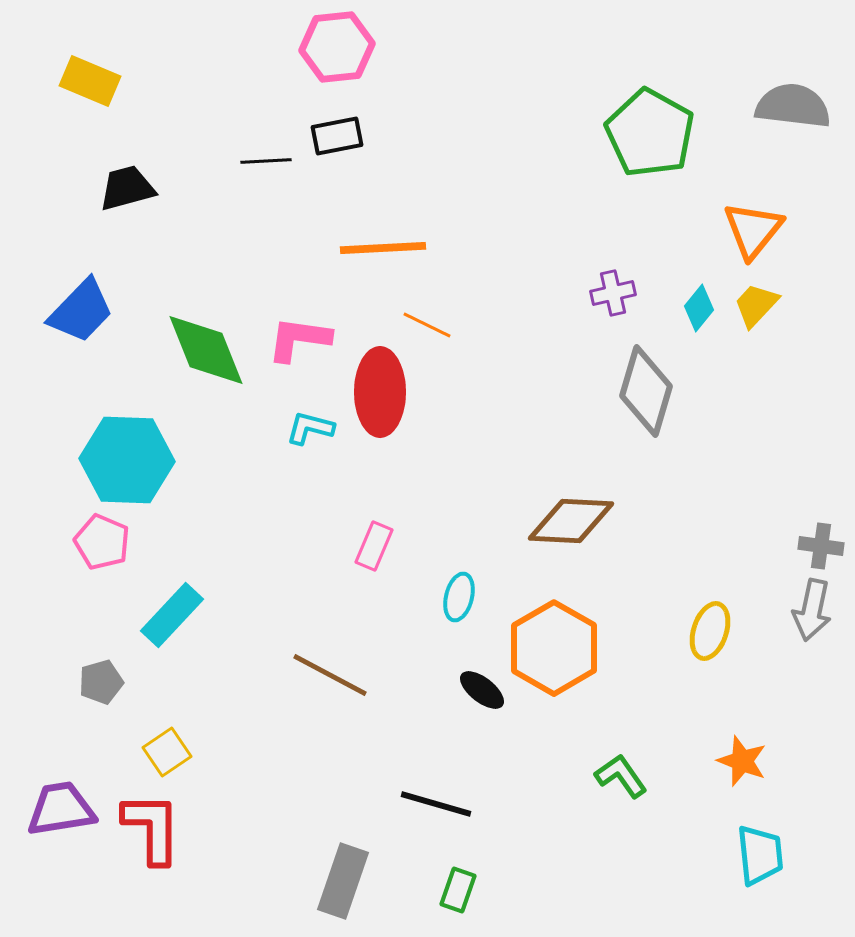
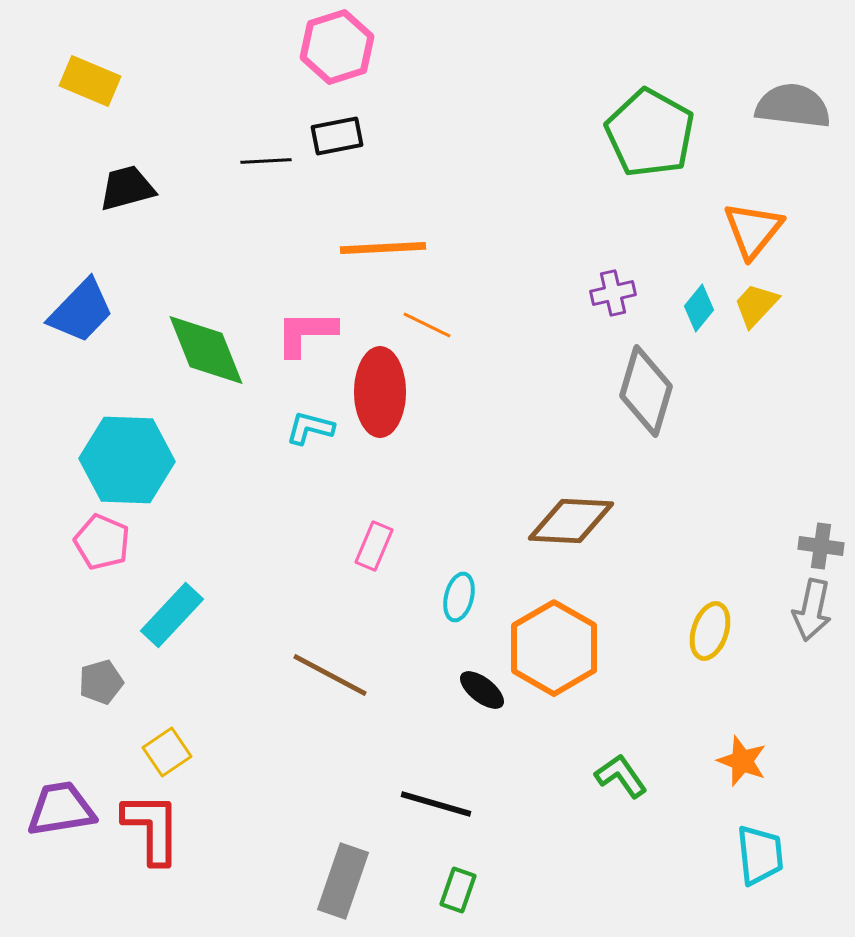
pink hexagon at (337, 47): rotated 12 degrees counterclockwise
pink L-shape at (299, 339): moved 7 px right, 6 px up; rotated 8 degrees counterclockwise
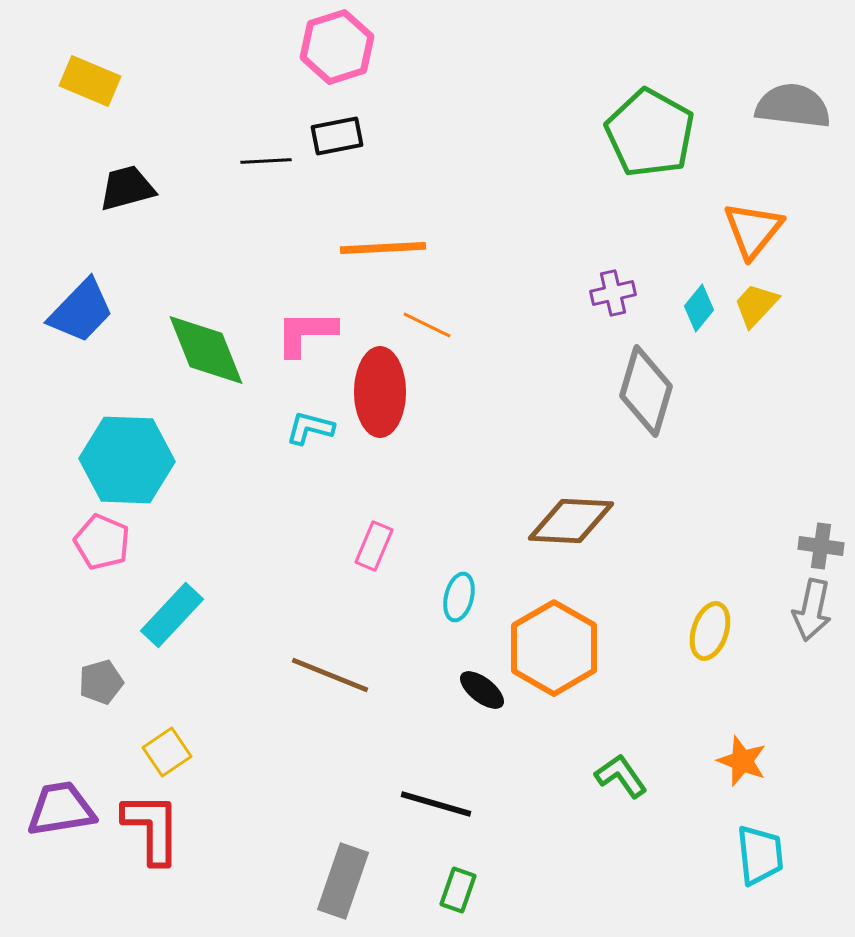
brown line at (330, 675): rotated 6 degrees counterclockwise
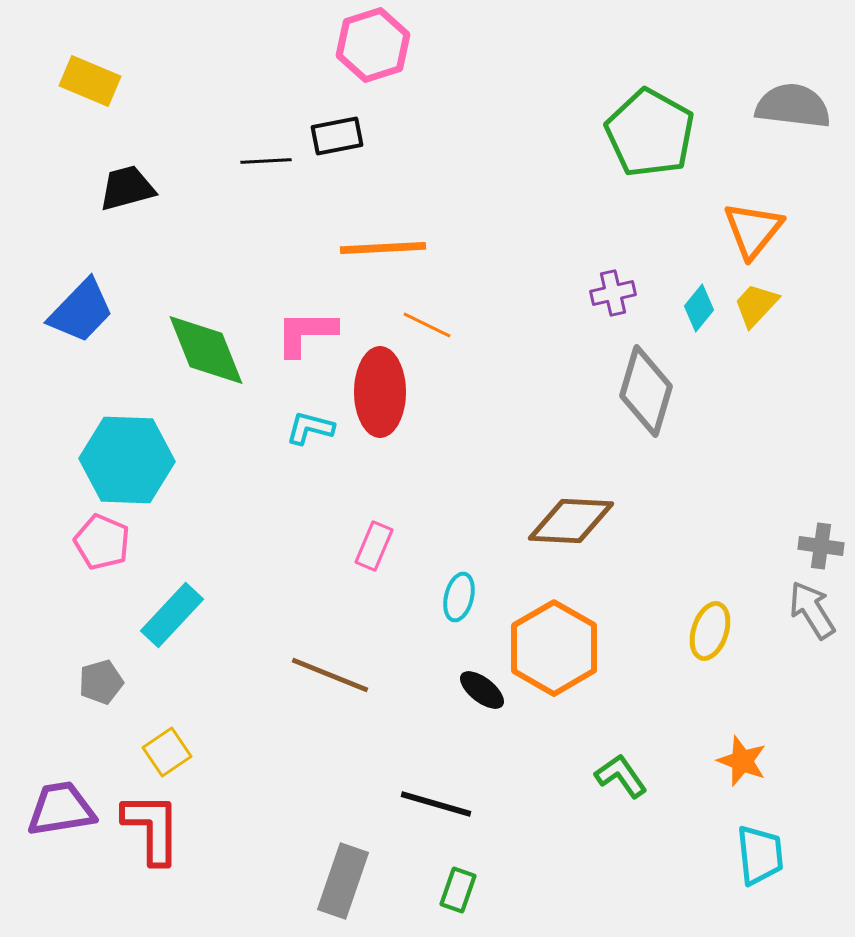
pink hexagon at (337, 47): moved 36 px right, 2 px up
gray arrow at (812, 610): rotated 136 degrees clockwise
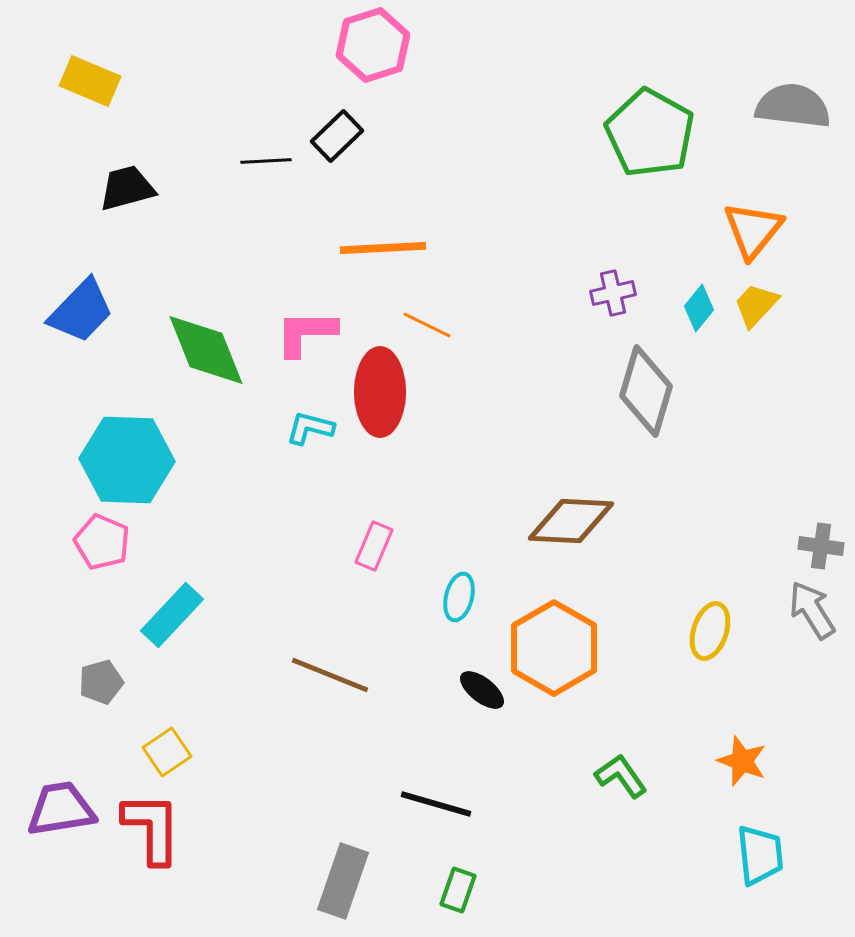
black rectangle at (337, 136): rotated 33 degrees counterclockwise
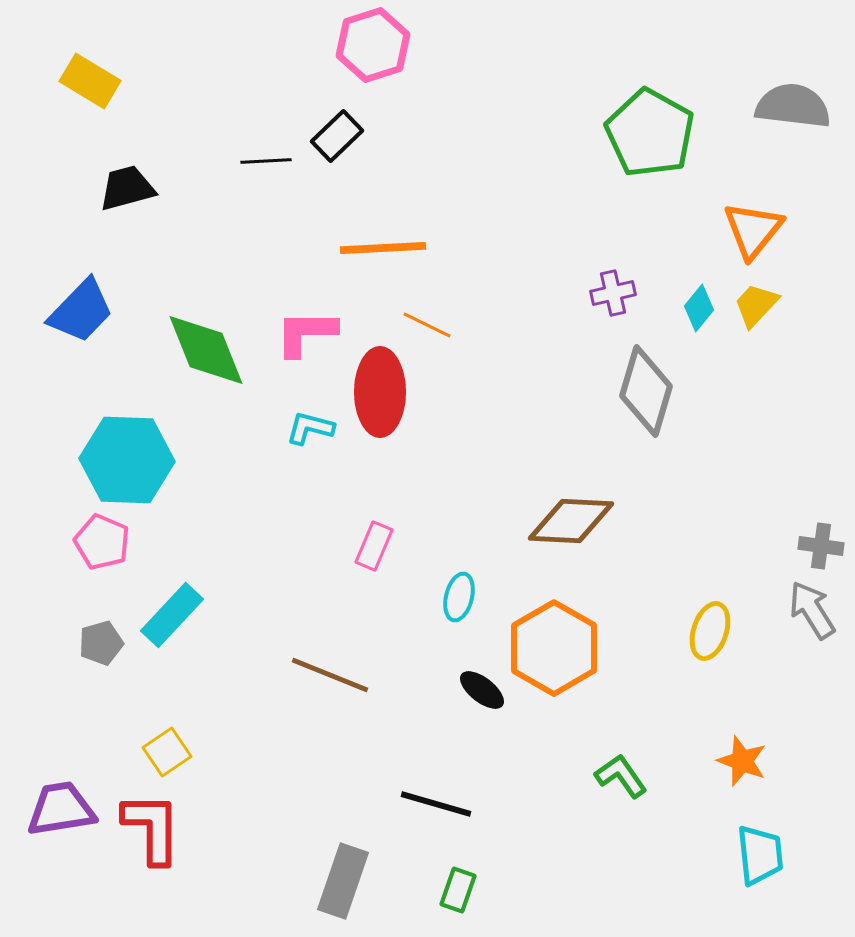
yellow rectangle at (90, 81): rotated 8 degrees clockwise
gray pentagon at (101, 682): moved 39 px up
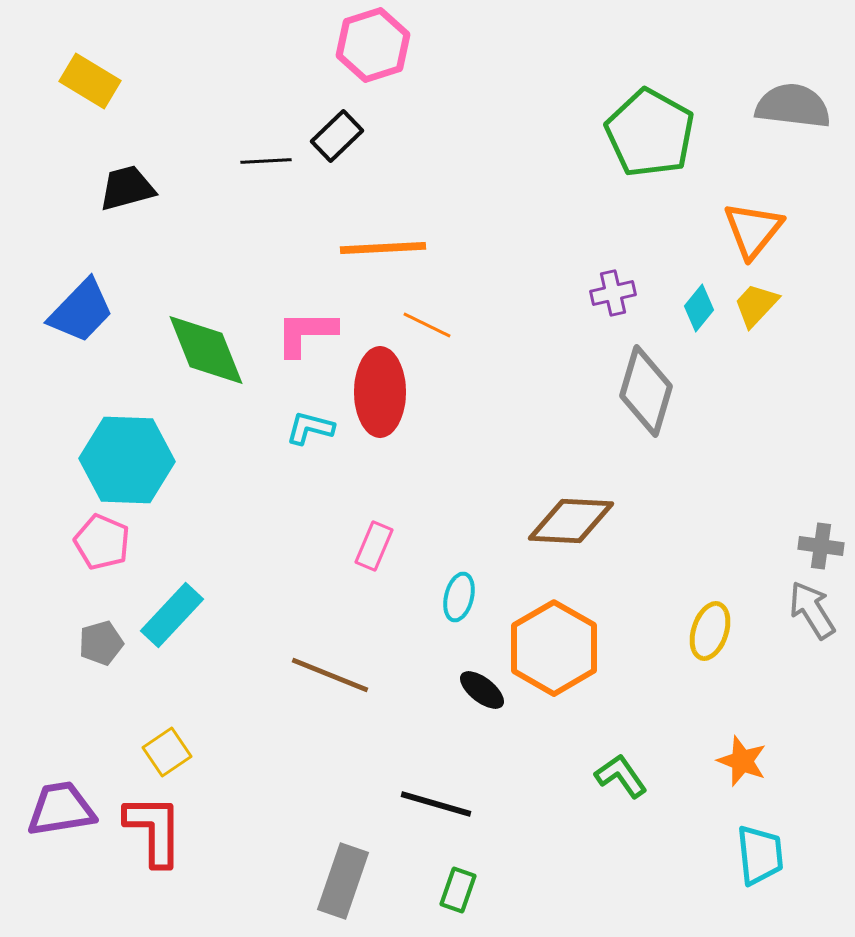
red L-shape at (152, 828): moved 2 px right, 2 px down
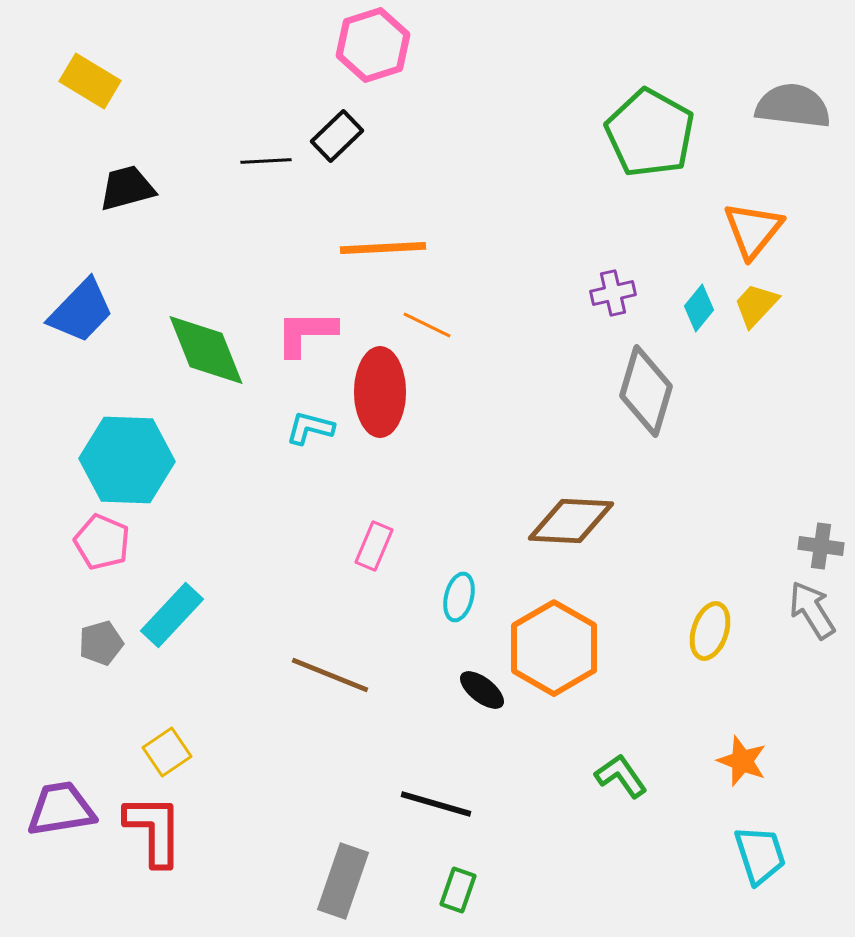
cyan trapezoid at (760, 855): rotated 12 degrees counterclockwise
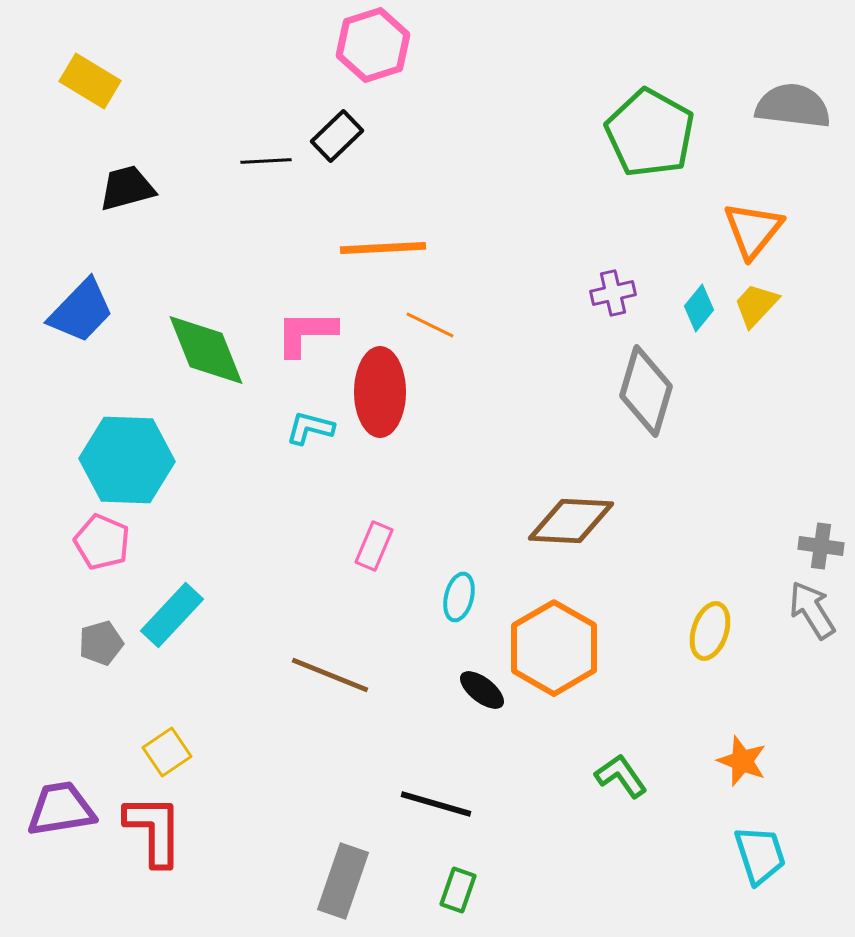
orange line at (427, 325): moved 3 px right
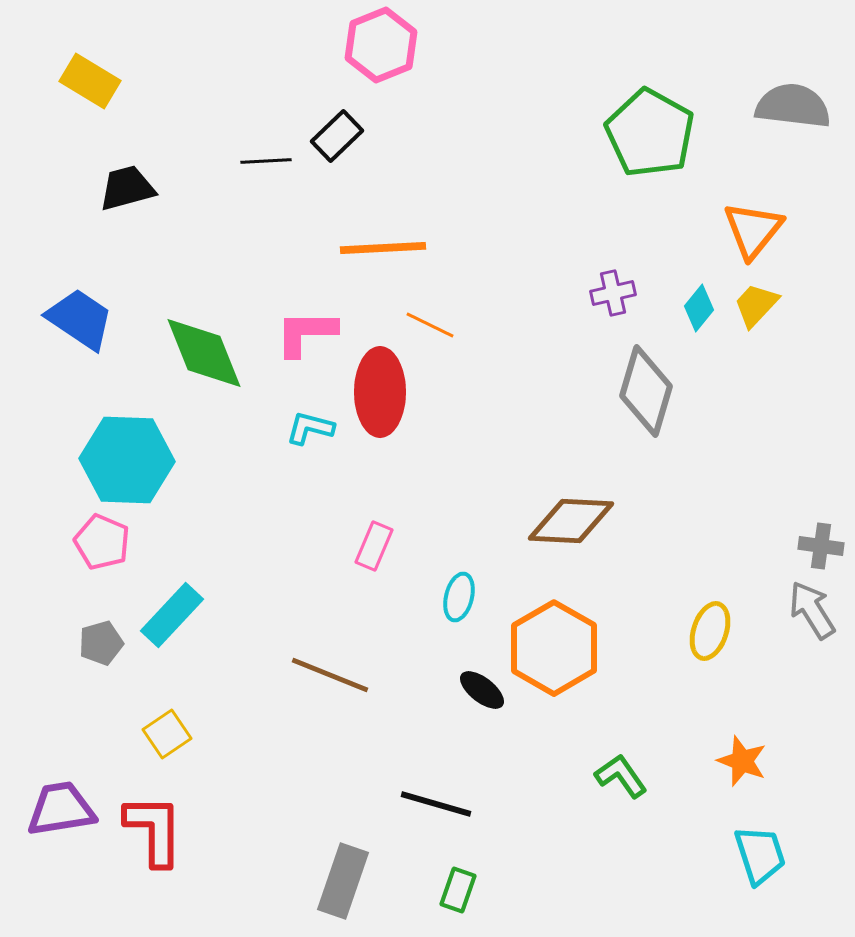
pink hexagon at (373, 45): moved 8 px right; rotated 4 degrees counterclockwise
blue trapezoid at (81, 311): moved 1 px left, 8 px down; rotated 100 degrees counterclockwise
green diamond at (206, 350): moved 2 px left, 3 px down
yellow square at (167, 752): moved 18 px up
